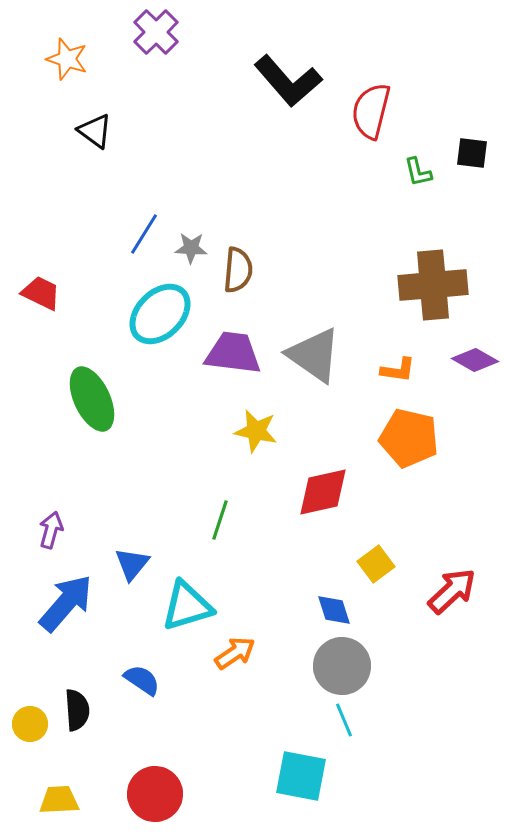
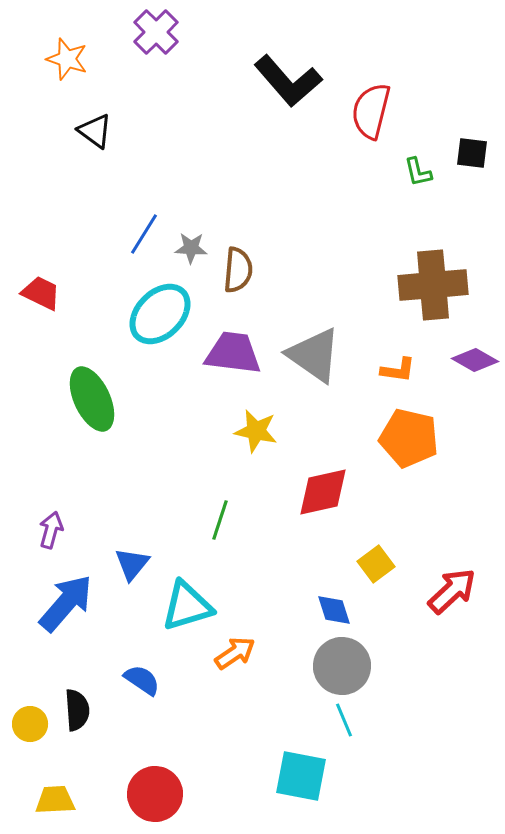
yellow trapezoid: moved 4 px left
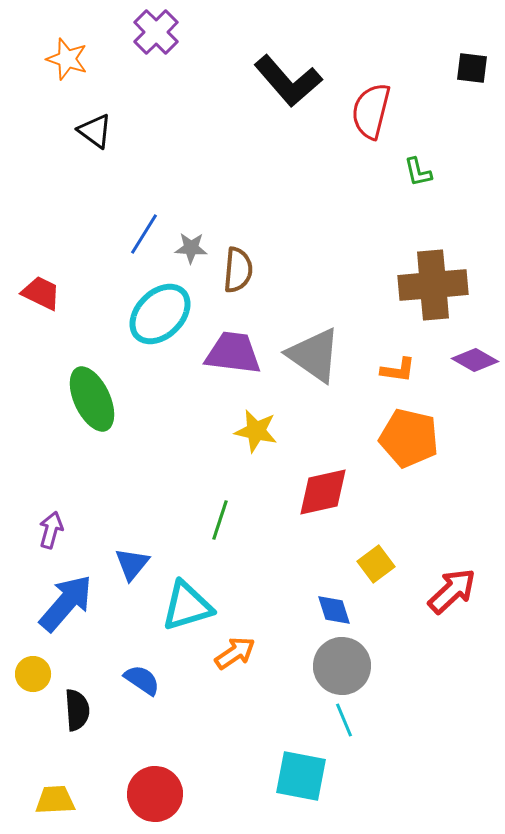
black square: moved 85 px up
yellow circle: moved 3 px right, 50 px up
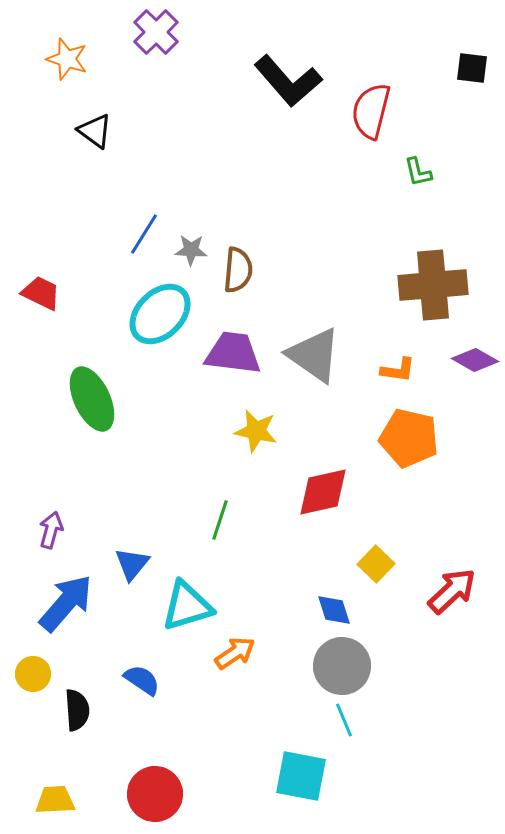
gray star: moved 2 px down
yellow square: rotated 9 degrees counterclockwise
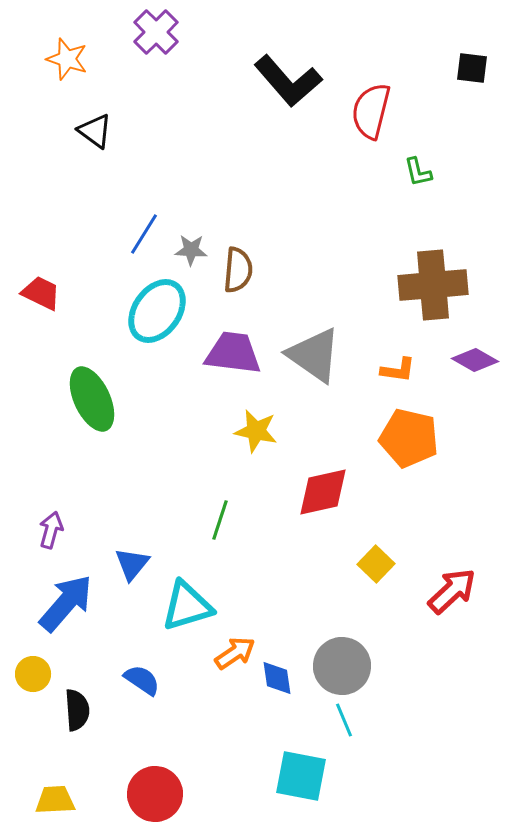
cyan ellipse: moved 3 px left, 3 px up; rotated 10 degrees counterclockwise
blue diamond: moved 57 px left, 68 px down; rotated 9 degrees clockwise
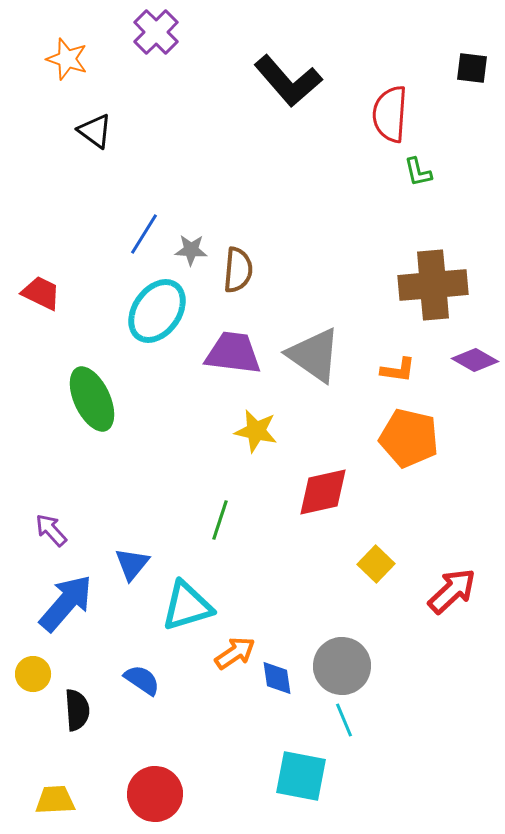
red semicircle: moved 19 px right, 3 px down; rotated 10 degrees counterclockwise
purple arrow: rotated 57 degrees counterclockwise
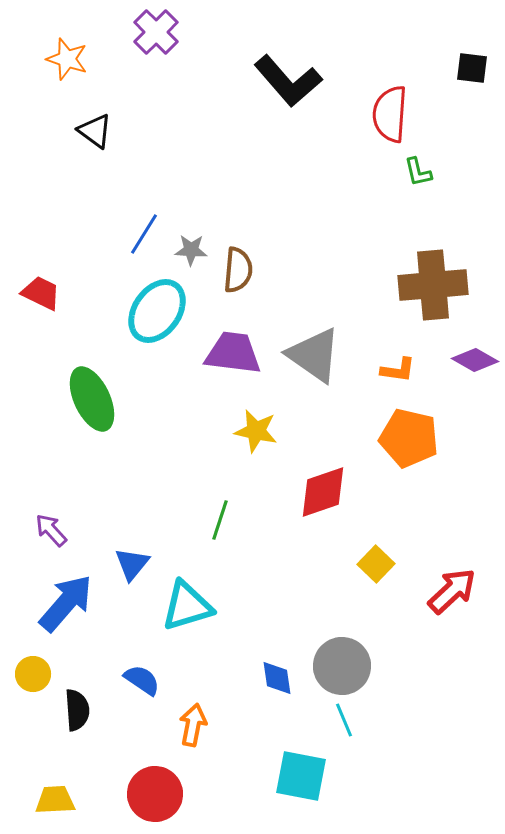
red diamond: rotated 6 degrees counterclockwise
orange arrow: moved 42 px left, 72 px down; rotated 45 degrees counterclockwise
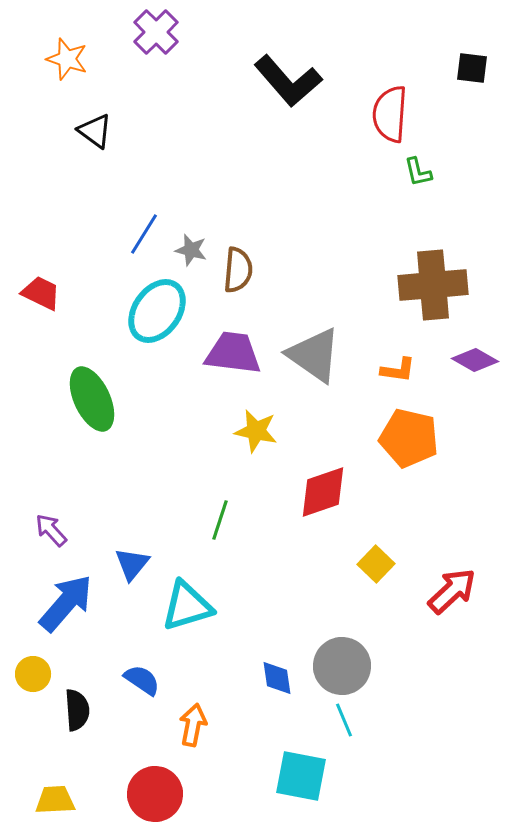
gray star: rotated 12 degrees clockwise
